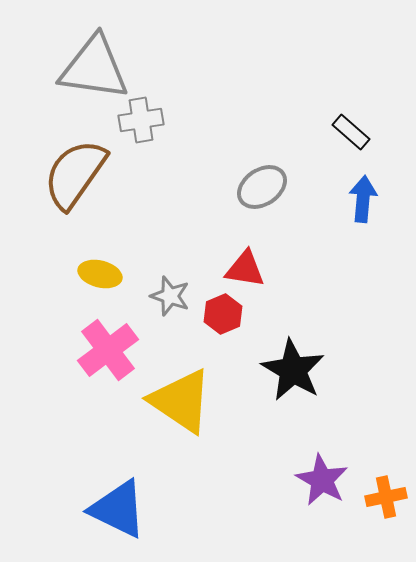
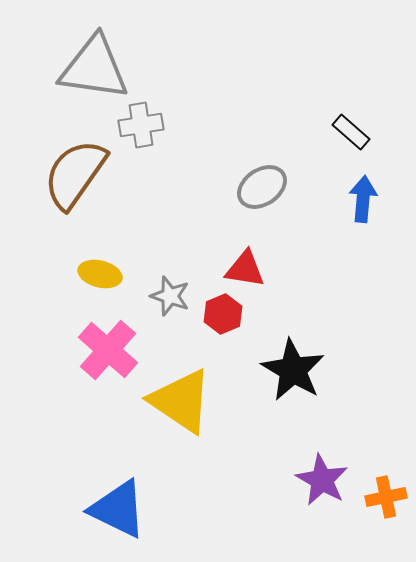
gray cross: moved 5 px down
pink cross: rotated 12 degrees counterclockwise
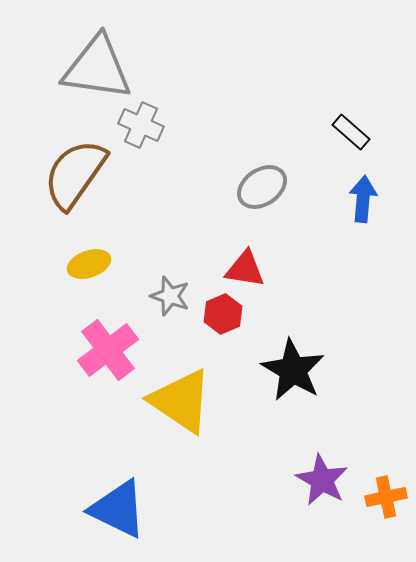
gray triangle: moved 3 px right
gray cross: rotated 33 degrees clockwise
yellow ellipse: moved 11 px left, 10 px up; rotated 33 degrees counterclockwise
pink cross: rotated 12 degrees clockwise
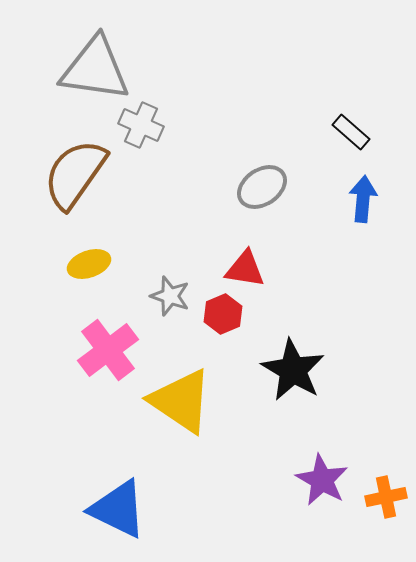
gray triangle: moved 2 px left, 1 px down
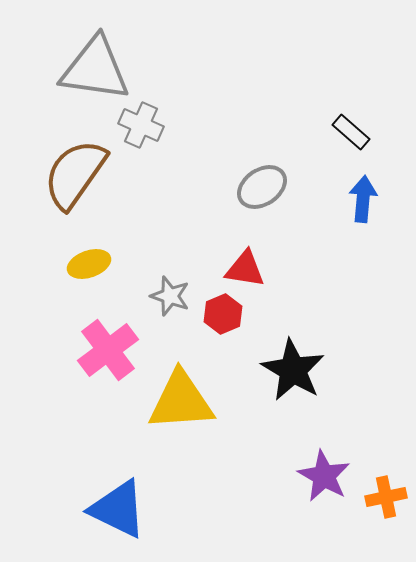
yellow triangle: rotated 38 degrees counterclockwise
purple star: moved 2 px right, 4 px up
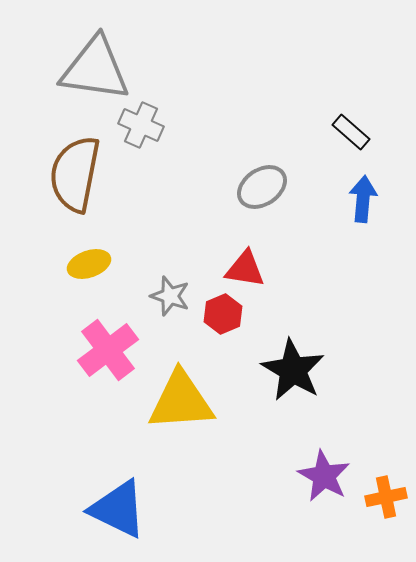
brown semicircle: rotated 24 degrees counterclockwise
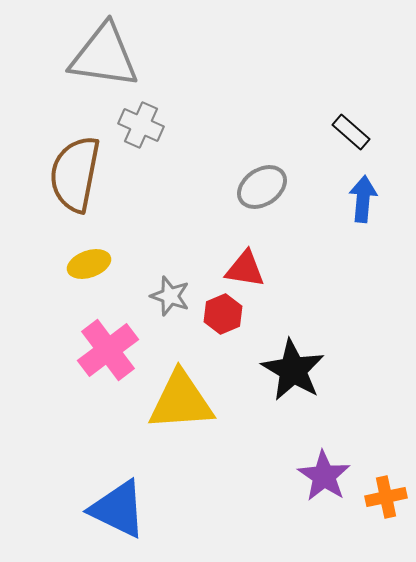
gray triangle: moved 9 px right, 13 px up
purple star: rotated 4 degrees clockwise
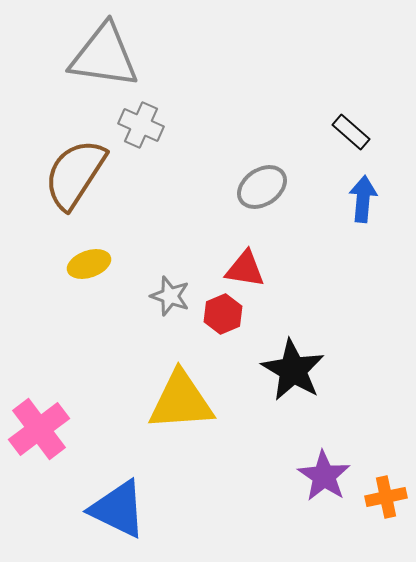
brown semicircle: rotated 22 degrees clockwise
pink cross: moved 69 px left, 79 px down
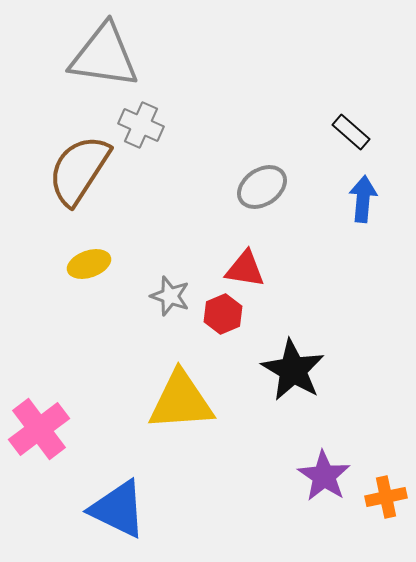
brown semicircle: moved 4 px right, 4 px up
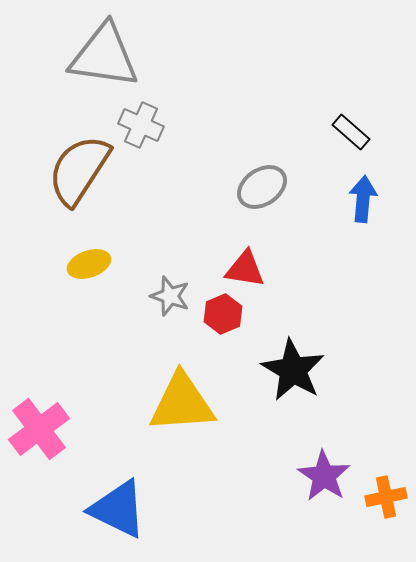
yellow triangle: moved 1 px right, 2 px down
